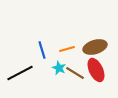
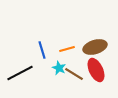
brown line: moved 1 px left, 1 px down
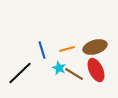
black line: rotated 16 degrees counterclockwise
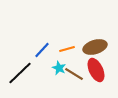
blue line: rotated 60 degrees clockwise
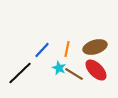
orange line: rotated 63 degrees counterclockwise
red ellipse: rotated 20 degrees counterclockwise
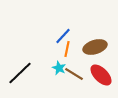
blue line: moved 21 px right, 14 px up
red ellipse: moved 5 px right, 5 px down
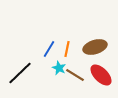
blue line: moved 14 px left, 13 px down; rotated 12 degrees counterclockwise
brown line: moved 1 px right, 1 px down
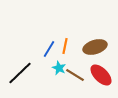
orange line: moved 2 px left, 3 px up
